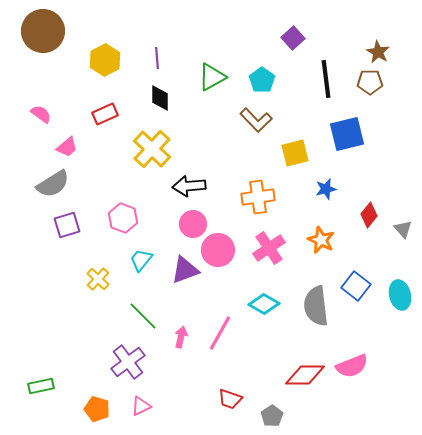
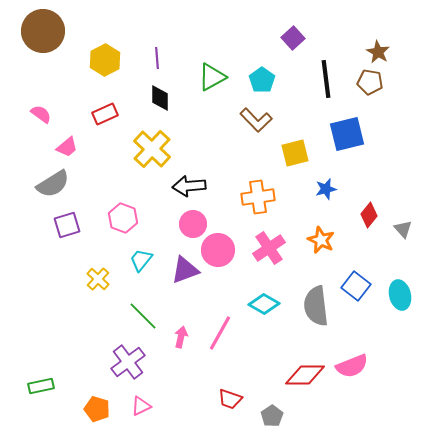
brown pentagon at (370, 82): rotated 10 degrees clockwise
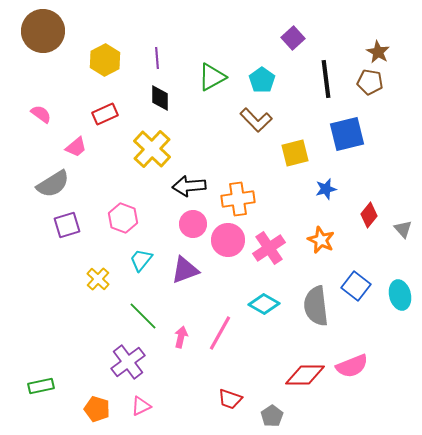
pink trapezoid at (67, 147): moved 9 px right
orange cross at (258, 197): moved 20 px left, 2 px down
pink circle at (218, 250): moved 10 px right, 10 px up
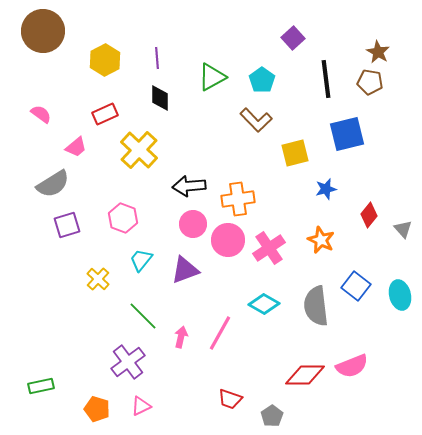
yellow cross at (152, 149): moved 13 px left, 1 px down
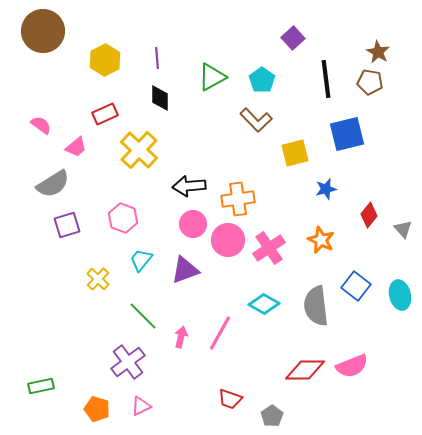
pink semicircle at (41, 114): moved 11 px down
red diamond at (305, 375): moved 5 px up
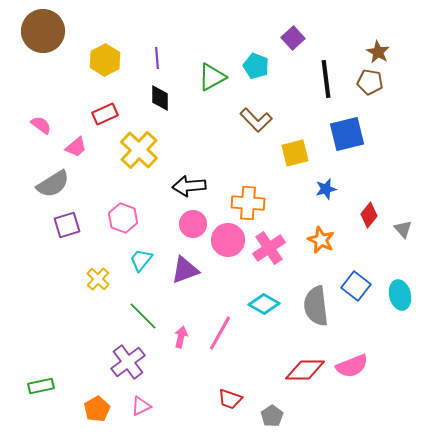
cyan pentagon at (262, 80): moved 6 px left, 14 px up; rotated 15 degrees counterclockwise
orange cross at (238, 199): moved 10 px right, 4 px down; rotated 12 degrees clockwise
orange pentagon at (97, 409): rotated 25 degrees clockwise
